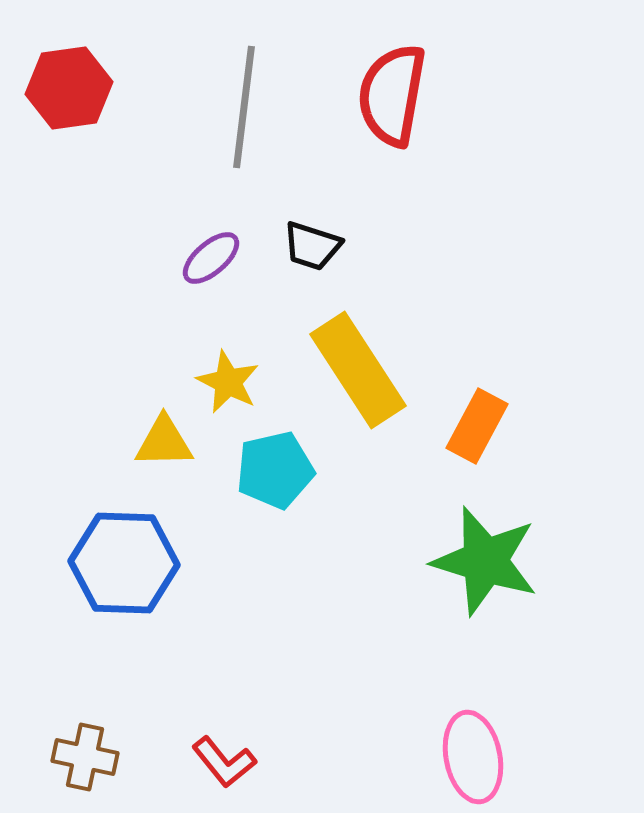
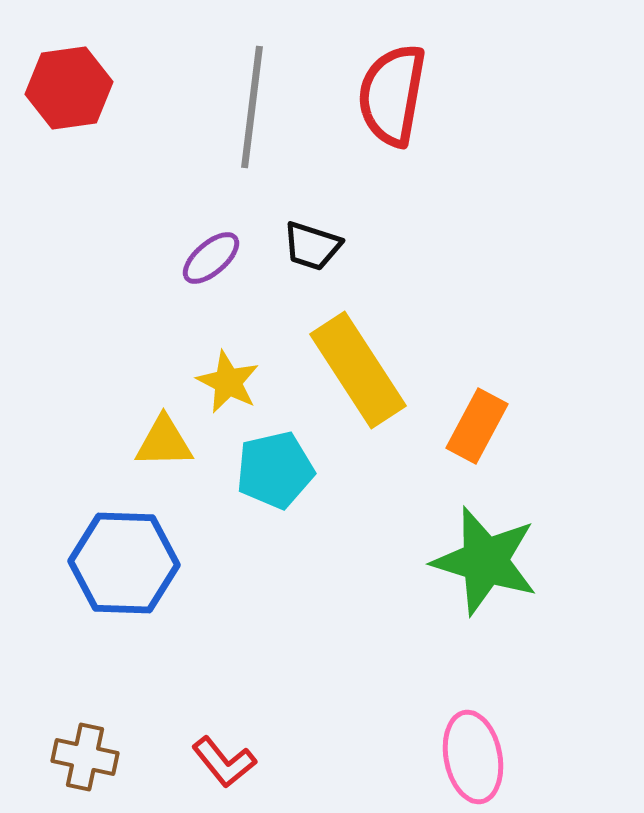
gray line: moved 8 px right
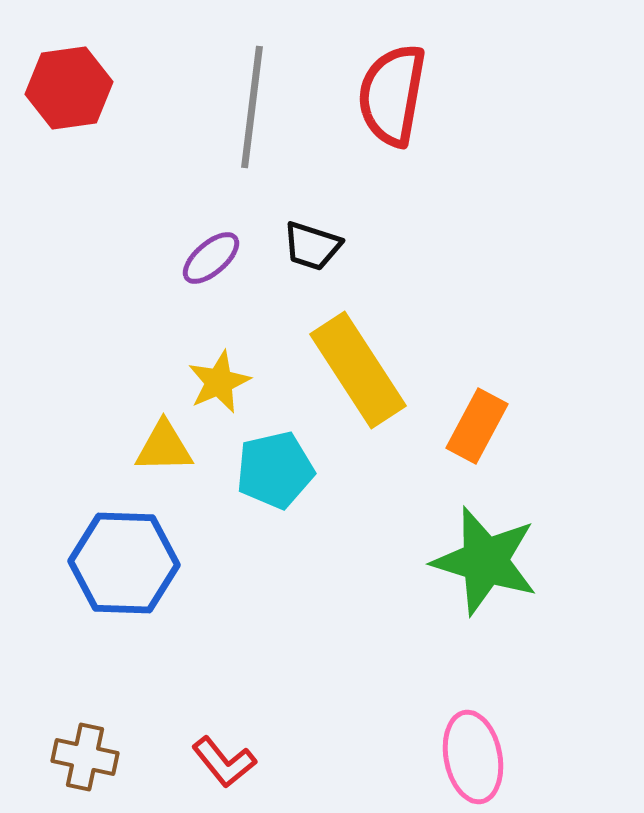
yellow star: moved 9 px left; rotated 22 degrees clockwise
yellow triangle: moved 5 px down
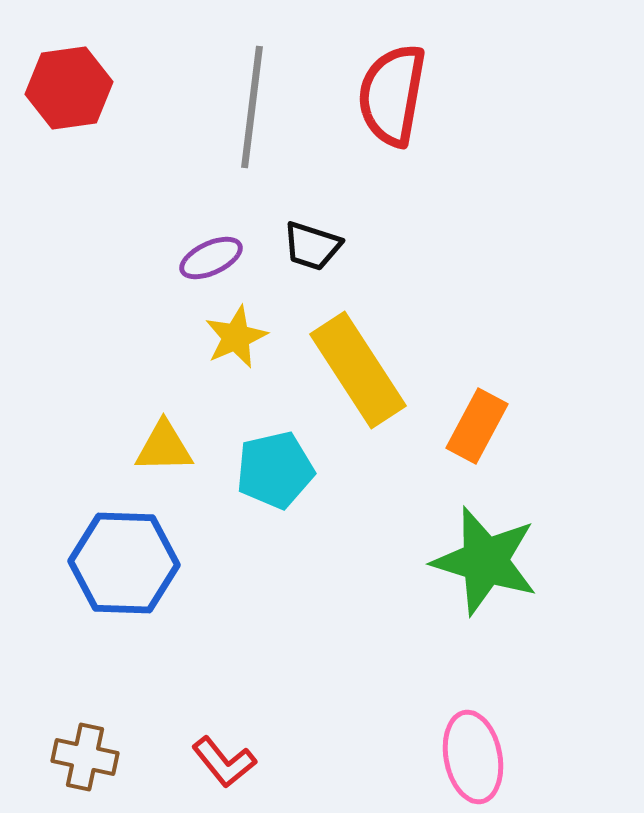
purple ellipse: rotated 16 degrees clockwise
yellow star: moved 17 px right, 45 px up
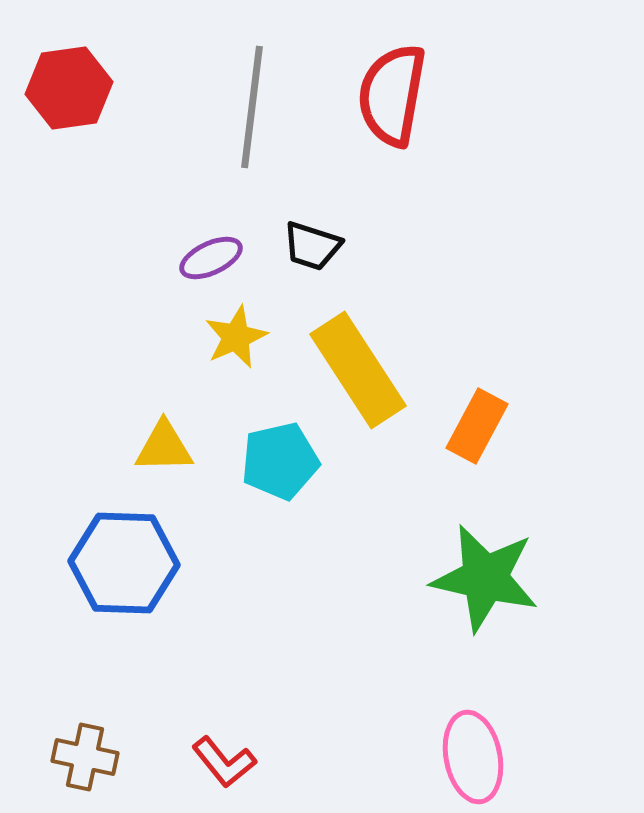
cyan pentagon: moved 5 px right, 9 px up
green star: moved 17 px down; rotated 4 degrees counterclockwise
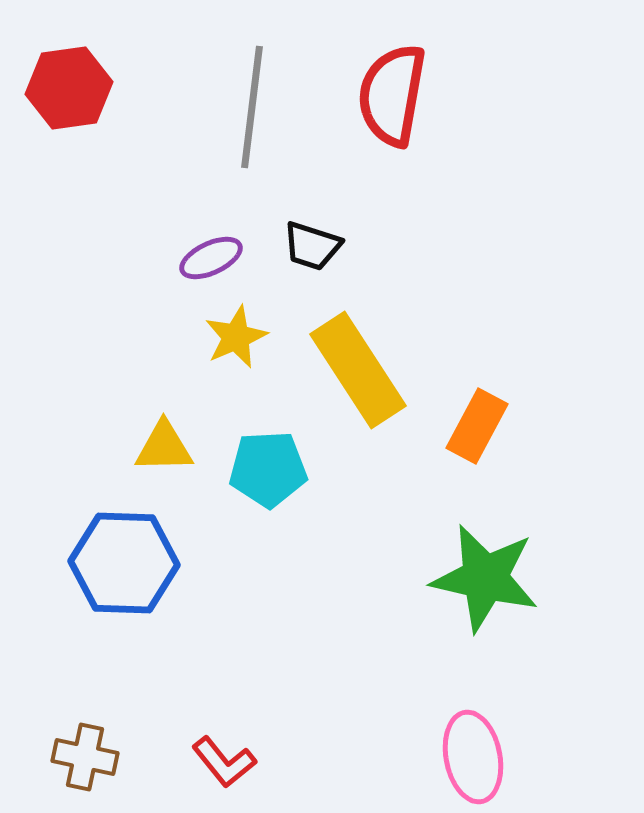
cyan pentagon: moved 12 px left, 8 px down; rotated 10 degrees clockwise
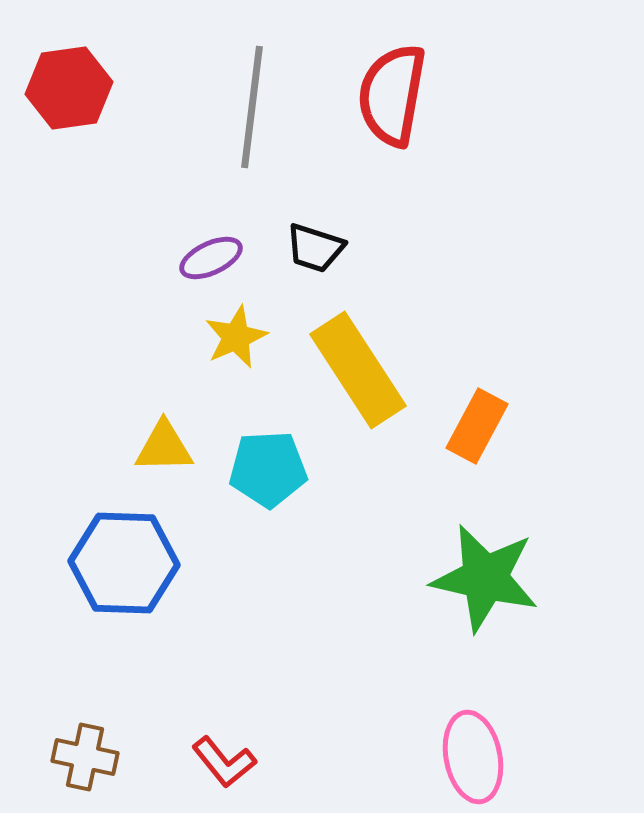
black trapezoid: moved 3 px right, 2 px down
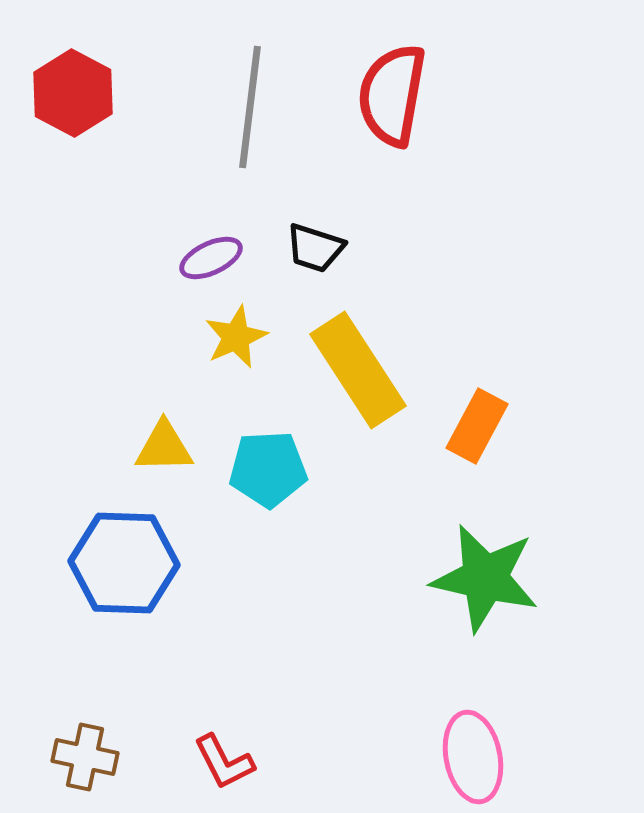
red hexagon: moved 4 px right, 5 px down; rotated 24 degrees counterclockwise
gray line: moved 2 px left
red L-shape: rotated 12 degrees clockwise
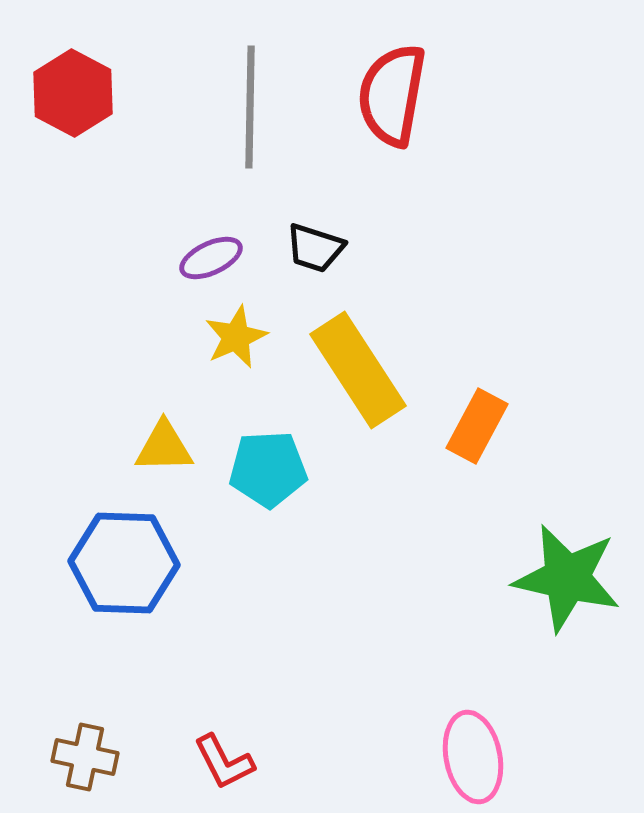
gray line: rotated 6 degrees counterclockwise
green star: moved 82 px right
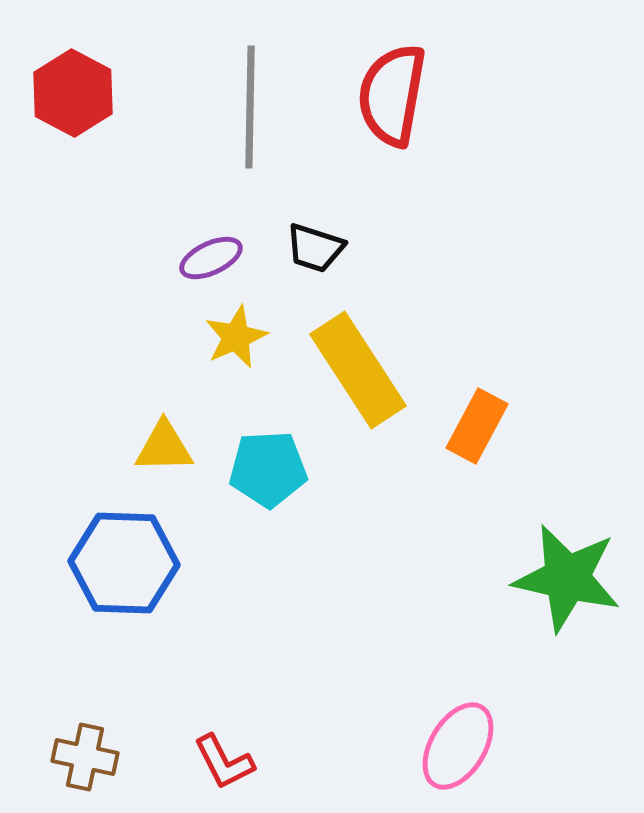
pink ellipse: moved 15 px left, 11 px up; rotated 42 degrees clockwise
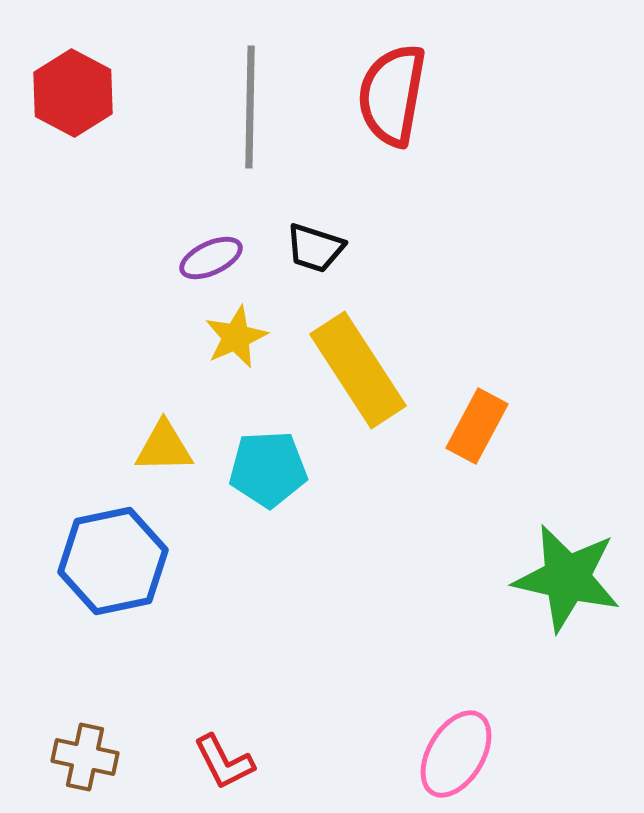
blue hexagon: moved 11 px left, 2 px up; rotated 14 degrees counterclockwise
pink ellipse: moved 2 px left, 8 px down
